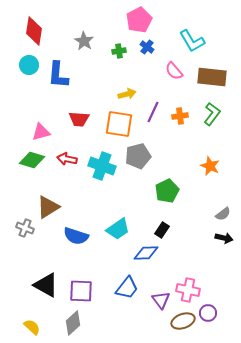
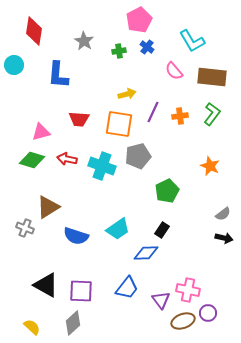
cyan circle: moved 15 px left
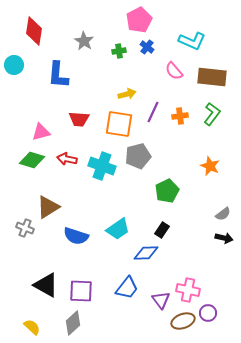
cyan L-shape: rotated 36 degrees counterclockwise
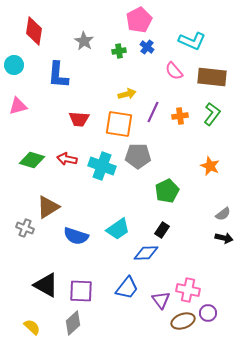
pink triangle: moved 23 px left, 26 px up
gray pentagon: rotated 15 degrees clockwise
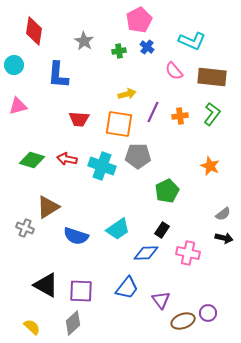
pink cross: moved 37 px up
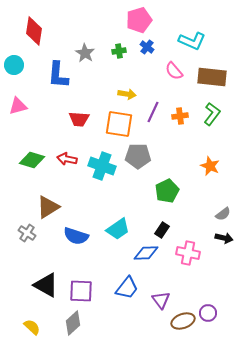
pink pentagon: rotated 10 degrees clockwise
gray star: moved 1 px right, 12 px down
yellow arrow: rotated 24 degrees clockwise
gray cross: moved 2 px right, 5 px down; rotated 12 degrees clockwise
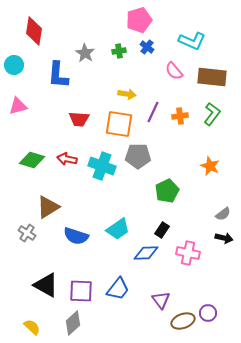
blue trapezoid: moved 9 px left, 1 px down
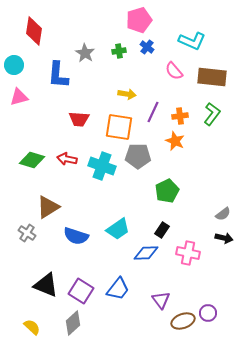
pink triangle: moved 1 px right, 9 px up
orange square: moved 3 px down
orange star: moved 35 px left, 25 px up
black triangle: rotated 8 degrees counterclockwise
purple square: rotated 30 degrees clockwise
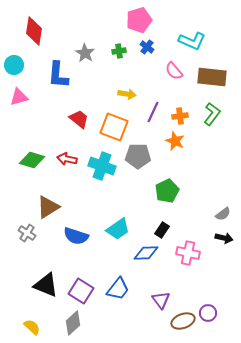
red trapezoid: rotated 145 degrees counterclockwise
orange square: moved 5 px left; rotated 12 degrees clockwise
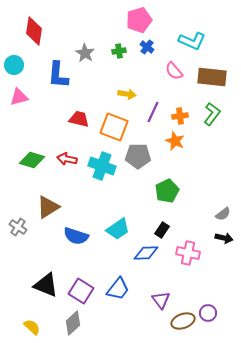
red trapezoid: rotated 25 degrees counterclockwise
gray cross: moved 9 px left, 6 px up
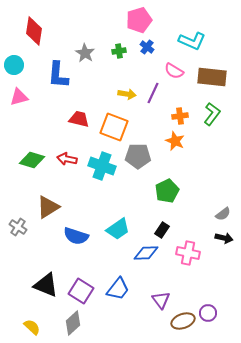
pink semicircle: rotated 18 degrees counterclockwise
purple line: moved 19 px up
